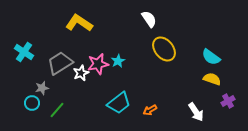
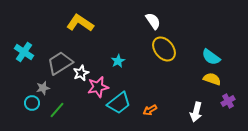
white semicircle: moved 4 px right, 2 px down
yellow L-shape: moved 1 px right
pink star: moved 23 px down
gray star: moved 1 px right
white arrow: rotated 48 degrees clockwise
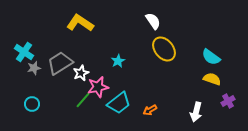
gray star: moved 9 px left, 20 px up
cyan circle: moved 1 px down
green line: moved 26 px right, 10 px up
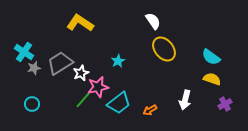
purple cross: moved 3 px left, 3 px down
white arrow: moved 11 px left, 12 px up
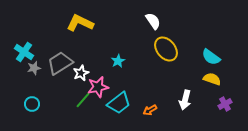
yellow L-shape: rotated 8 degrees counterclockwise
yellow ellipse: moved 2 px right
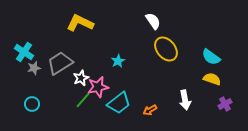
white star: moved 5 px down
white arrow: rotated 24 degrees counterclockwise
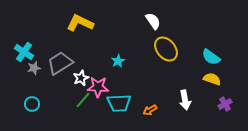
pink star: rotated 15 degrees clockwise
cyan trapezoid: rotated 35 degrees clockwise
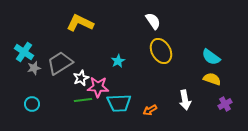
yellow ellipse: moved 5 px left, 2 px down; rotated 10 degrees clockwise
green line: rotated 42 degrees clockwise
